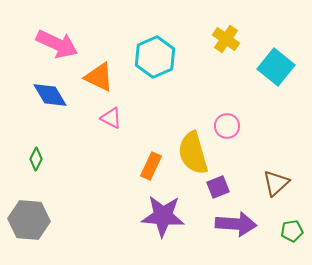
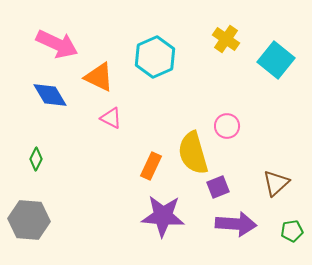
cyan square: moved 7 px up
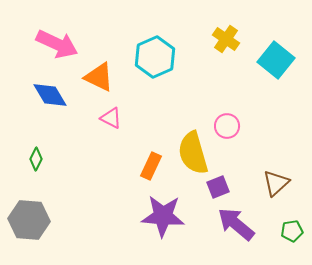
purple arrow: rotated 144 degrees counterclockwise
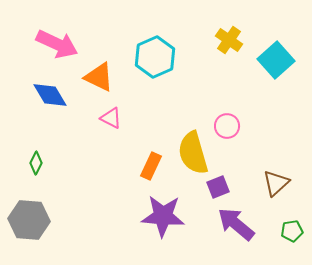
yellow cross: moved 3 px right, 1 px down
cyan square: rotated 9 degrees clockwise
green diamond: moved 4 px down
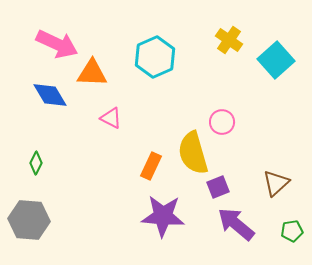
orange triangle: moved 7 px left, 4 px up; rotated 24 degrees counterclockwise
pink circle: moved 5 px left, 4 px up
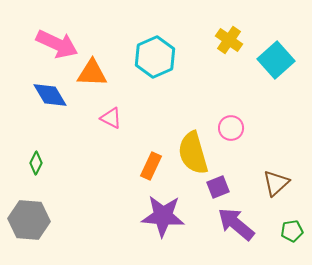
pink circle: moved 9 px right, 6 px down
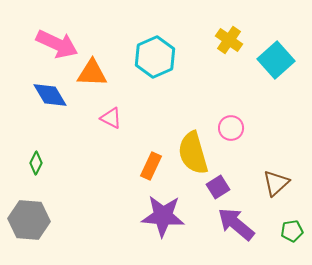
purple square: rotated 10 degrees counterclockwise
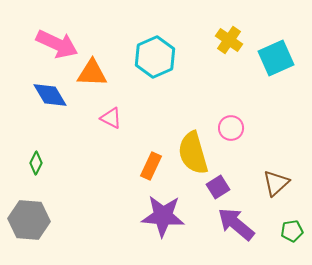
cyan square: moved 2 px up; rotated 18 degrees clockwise
